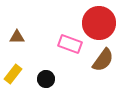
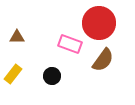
black circle: moved 6 px right, 3 px up
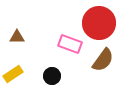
yellow rectangle: rotated 18 degrees clockwise
